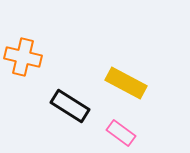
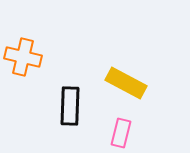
black rectangle: rotated 60 degrees clockwise
pink rectangle: rotated 68 degrees clockwise
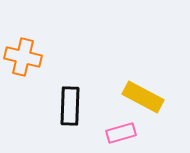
yellow rectangle: moved 17 px right, 14 px down
pink rectangle: rotated 60 degrees clockwise
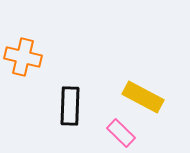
pink rectangle: rotated 60 degrees clockwise
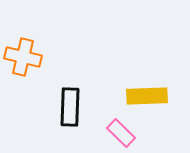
yellow rectangle: moved 4 px right, 1 px up; rotated 30 degrees counterclockwise
black rectangle: moved 1 px down
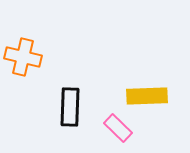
pink rectangle: moved 3 px left, 5 px up
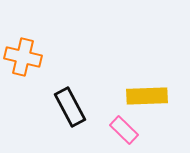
black rectangle: rotated 30 degrees counterclockwise
pink rectangle: moved 6 px right, 2 px down
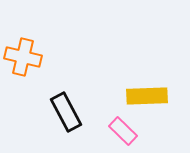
black rectangle: moved 4 px left, 5 px down
pink rectangle: moved 1 px left, 1 px down
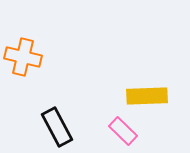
black rectangle: moved 9 px left, 15 px down
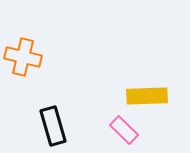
black rectangle: moved 4 px left, 1 px up; rotated 12 degrees clockwise
pink rectangle: moved 1 px right, 1 px up
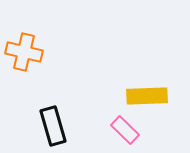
orange cross: moved 1 px right, 5 px up
pink rectangle: moved 1 px right
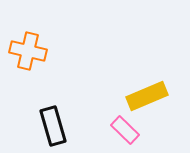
orange cross: moved 4 px right, 1 px up
yellow rectangle: rotated 21 degrees counterclockwise
